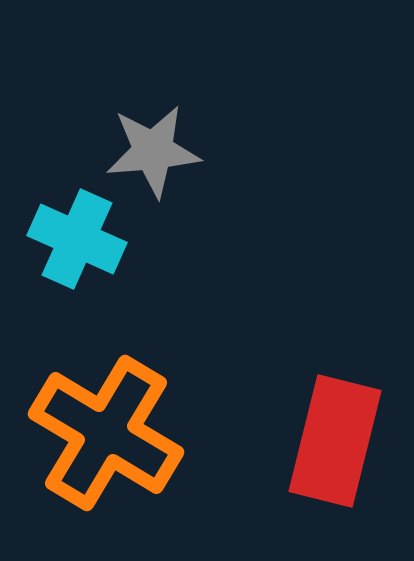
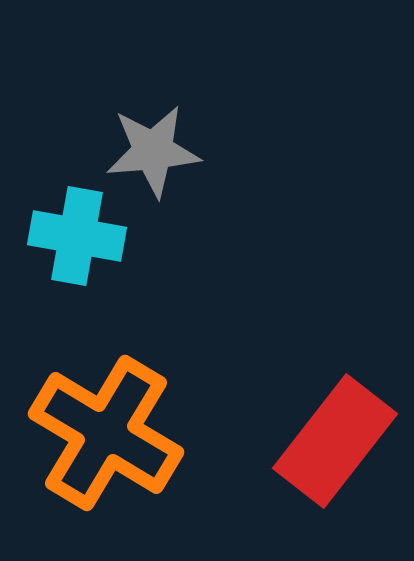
cyan cross: moved 3 px up; rotated 14 degrees counterclockwise
red rectangle: rotated 24 degrees clockwise
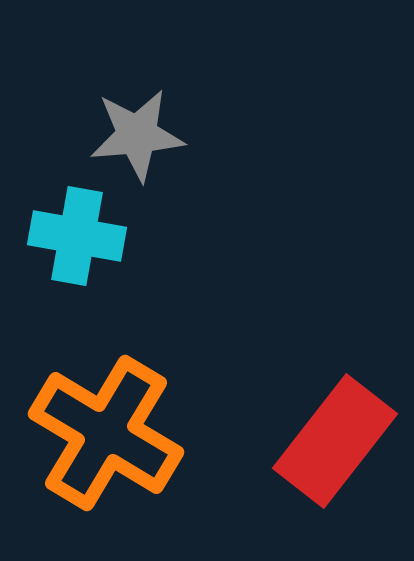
gray star: moved 16 px left, 16 px up
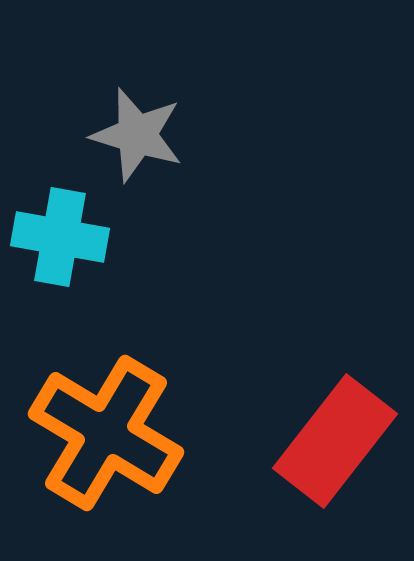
gray star: rotated 22 degrees clockwise
cyan cross: moved 17 px left, 1 px down
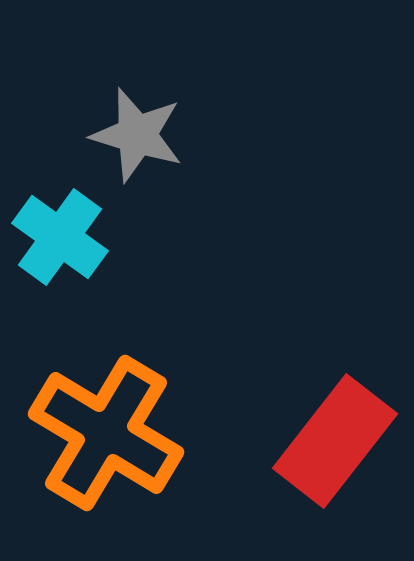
cyan cross: rotated 26 degrees clockwise
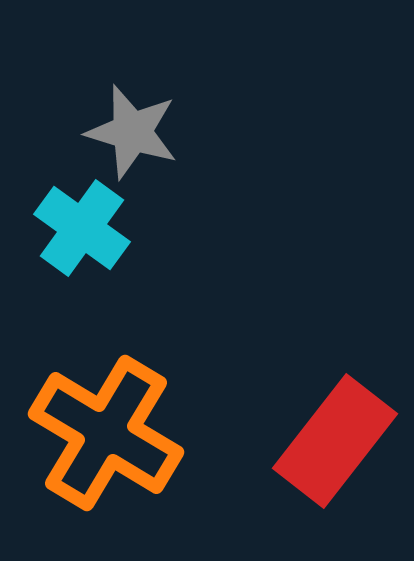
gray star: moved 5 px left, 3 px up
cyan cross: moved 22 px right, 9 px up
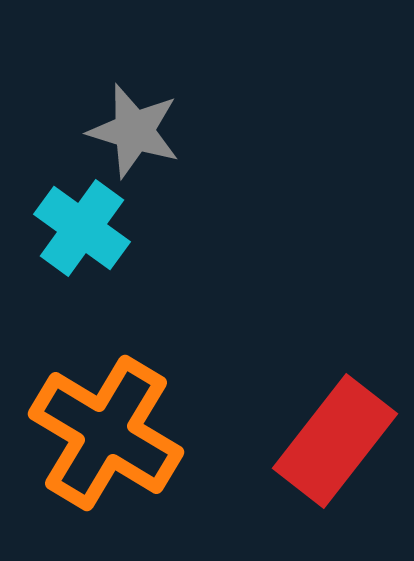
gray star: moved 2 px right, 1 px up
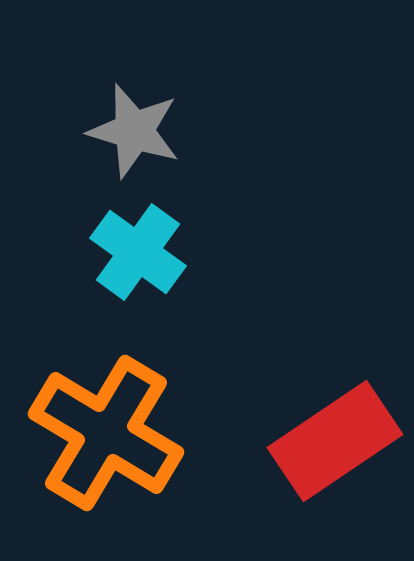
cyan cross: moved 56 px right, 24 px down
red rectangle: rotated 18 degrees clockwise
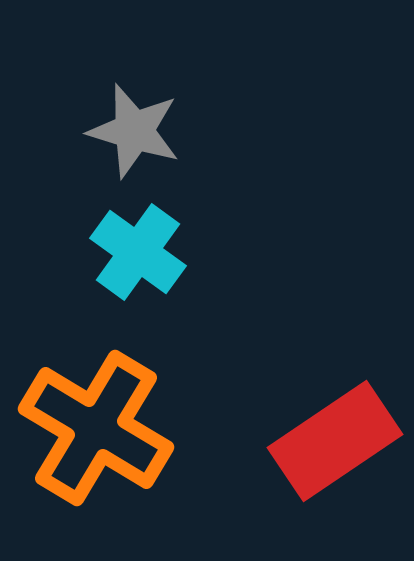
orange cross: moved 10 px left, 5 px up
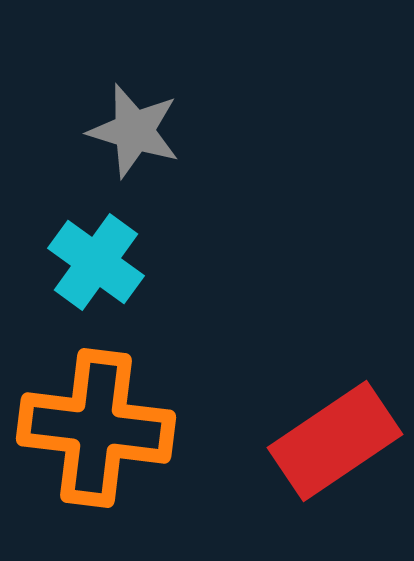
cyan cross: moved 42 px left, 10 px down
orange cross: rotated 24 degrees counterclockwise
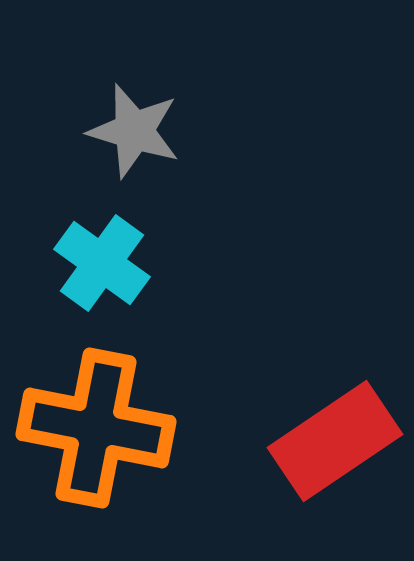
cyan cross: moved 6 px right, 1 px down
orange cross: rotated 4 degrees clockwise
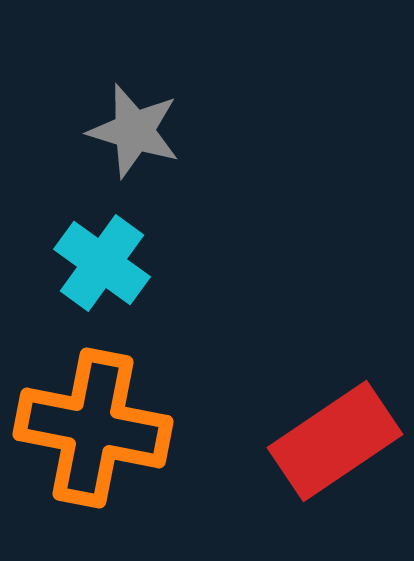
orange cross: moved 3 px left
